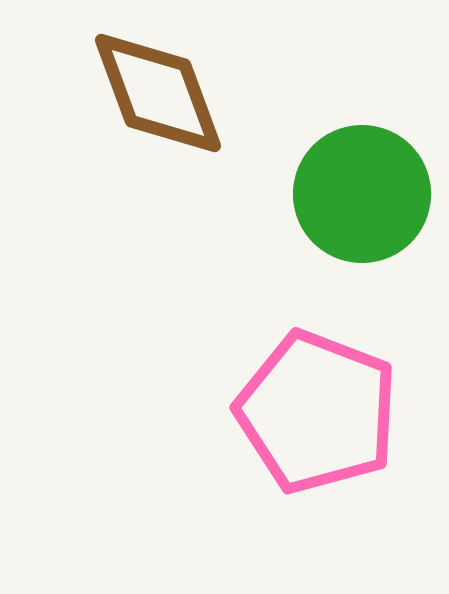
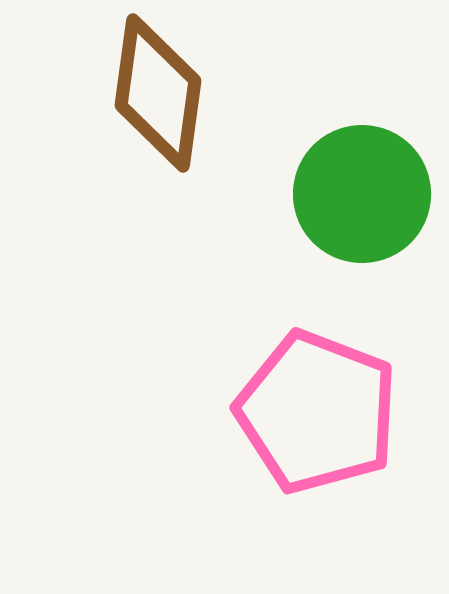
brown diamond: rotated 28 degrees clockwise
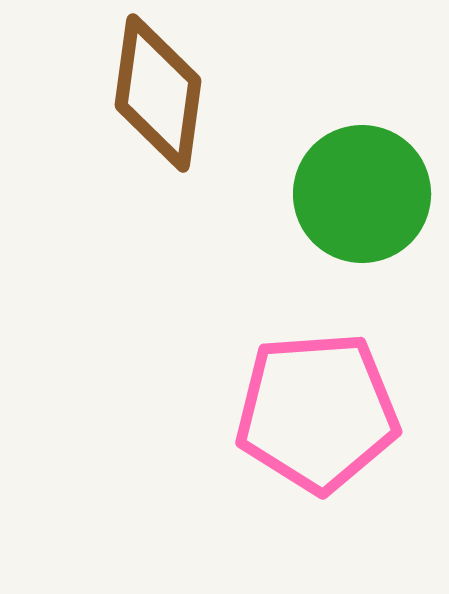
pink pentagon: rotated 25 degrees counterclockwise
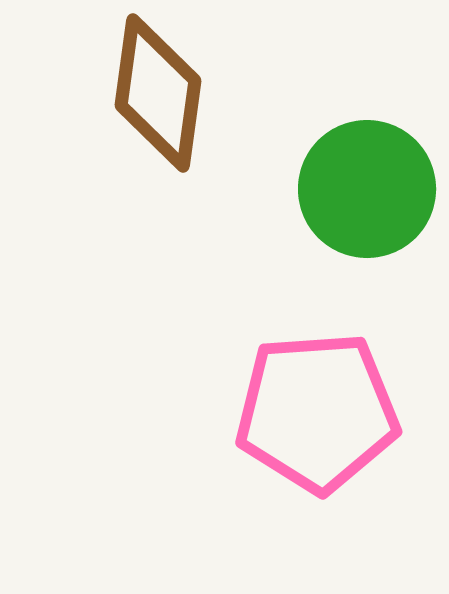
green circle: moved 5 px right, 5 px up
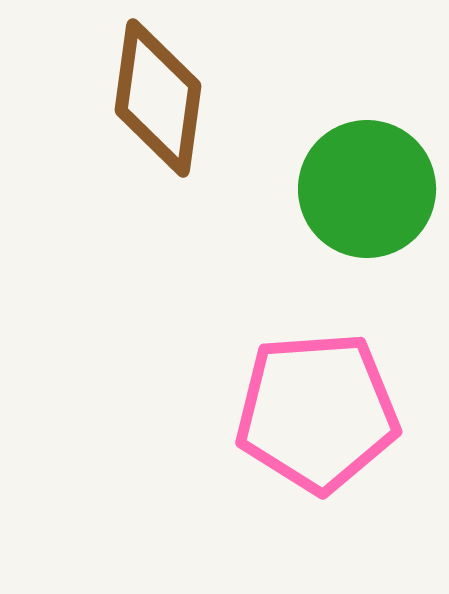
brown diamond: moved 5 px down
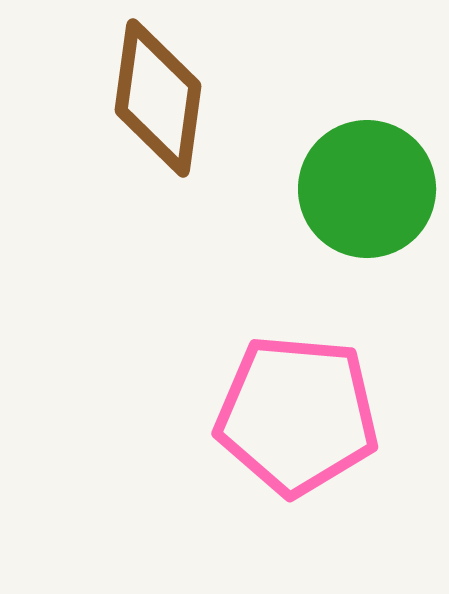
pink pentagon: moved 20 px left, 3 px down; rotated 9 degrees clockwise
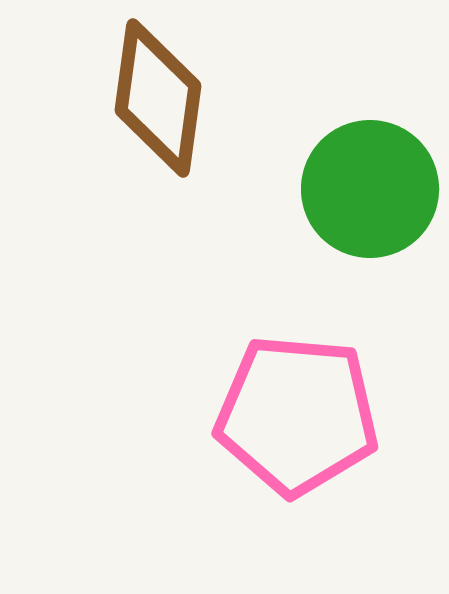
green circle: moved 3 px right
